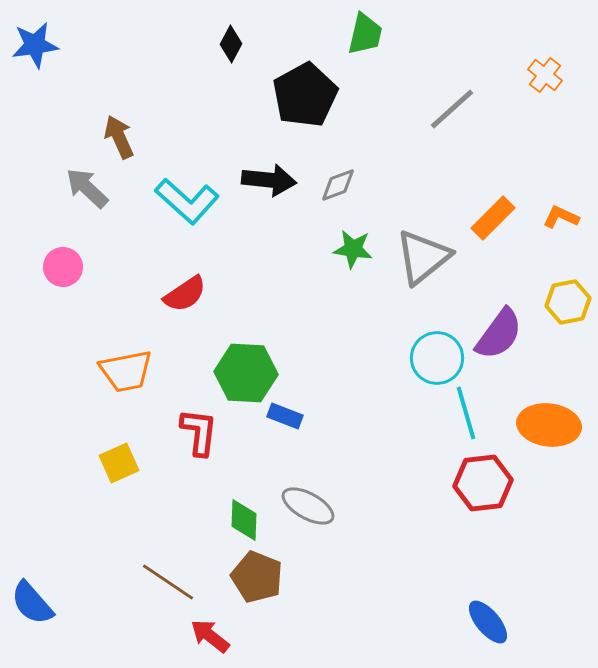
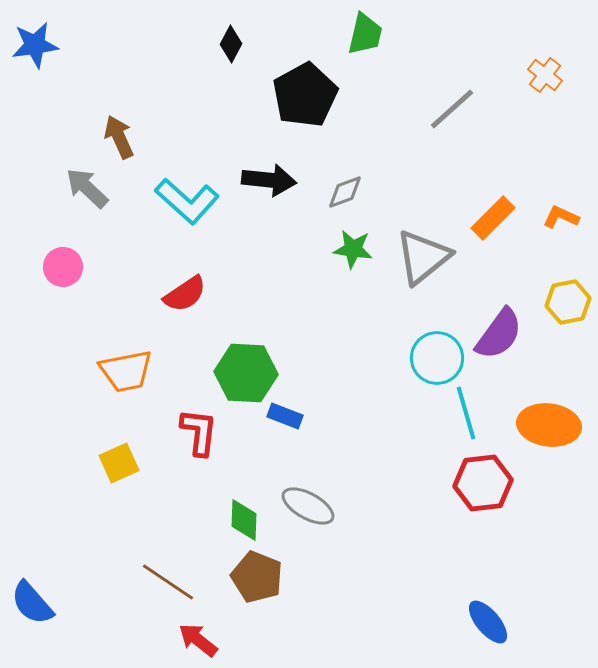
gray diamond: moved 7 px right, 7 px down
red arrow: moved 12 px left, 4 px down
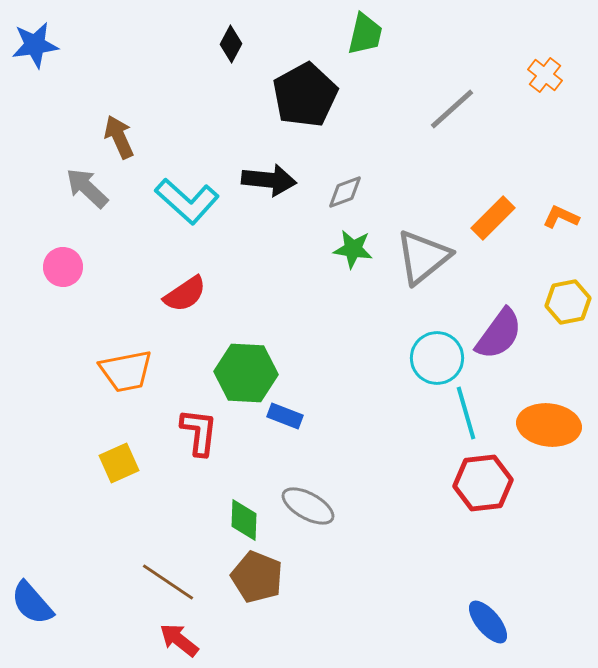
red arrow: moved 19 px left
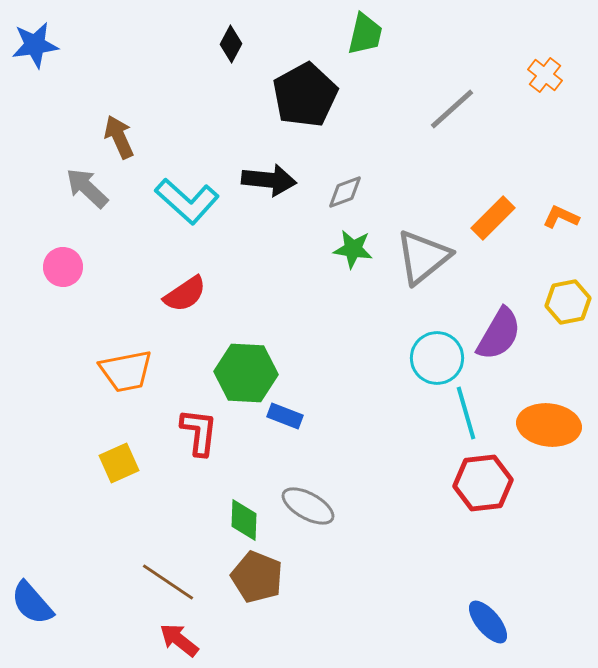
purple semicircle: rotated 6 degrees counterclockwise
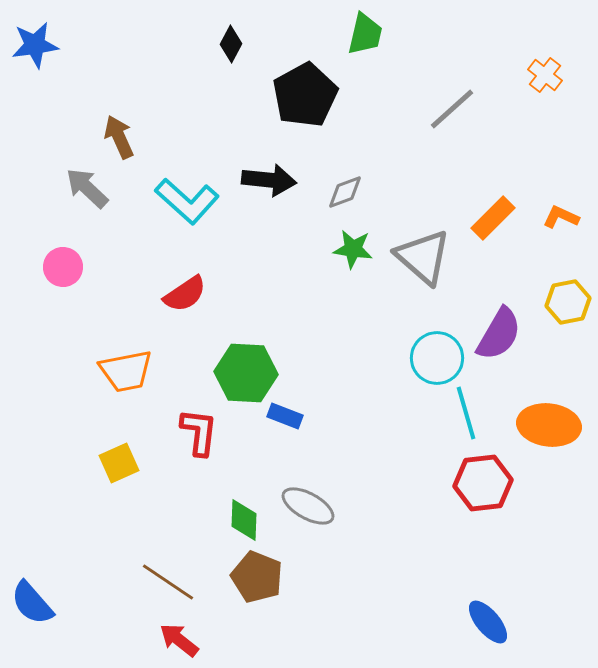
gray triangle: rotated 40 degrees counterclockwise
